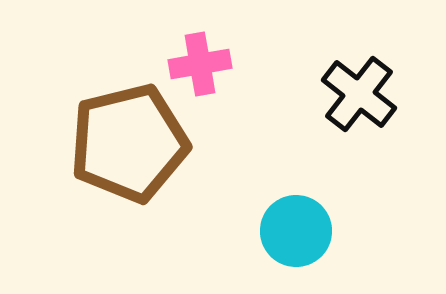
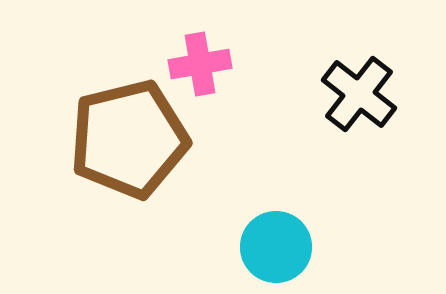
brown pentagon: moved 4 px up
cyan circle: moved 20 px left, 16 px down
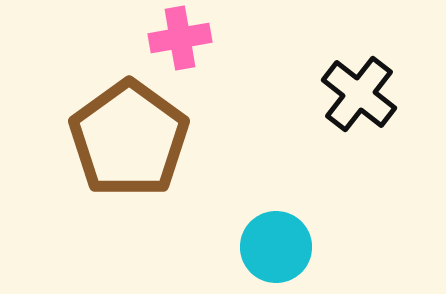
pink cross: moved 20 px left, 26 px up
brown pentagon: rotated 22 degrees counterclockwise
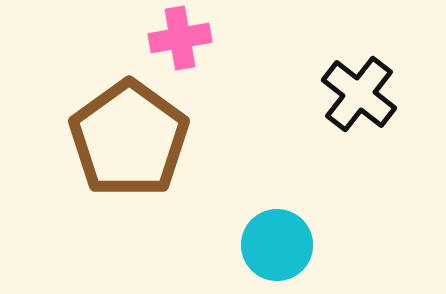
cyan circle: moved 1 px right, 2 px up
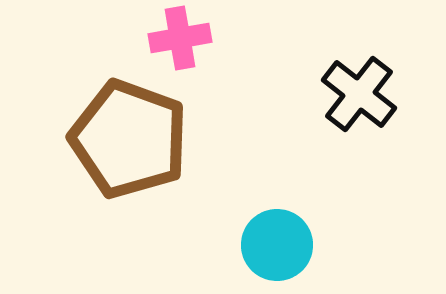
brown pentagon: rotated 16 degrees counterclockwise
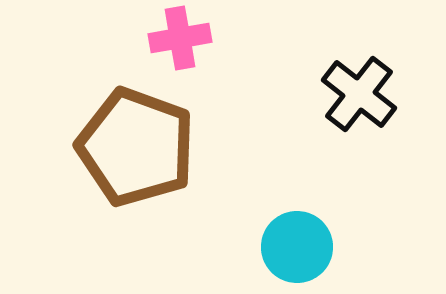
brown pentagon: moved 7 px right, 8 px down
cyan circle: moved 20 px right, 2 px down
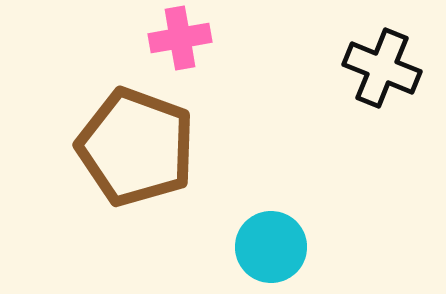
black cross: moved 23 px right, 26 px up; rotated 16 degrees counterclockwise
cyan circle: moved 26 px left
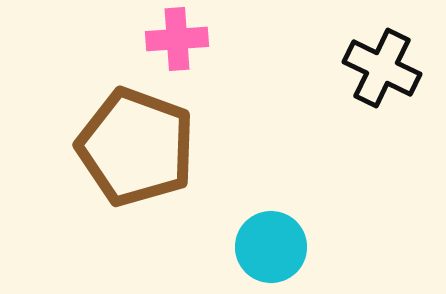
pink cross: moved 3 px left, 1 px down; rotated 6 degrees clockwise
black cross: rotated 4 degrees clockwise
